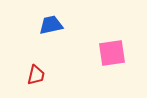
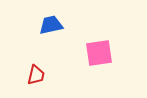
pink square: moved 13 px left
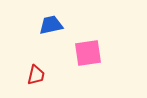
pink square: moved 11 px left
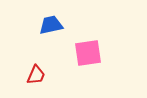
red trapezoid: rotated 10 degrees clockwise
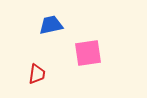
red trapezoid: moved 1 px right, 1 px up; rotated 15 degrees counterclockwise
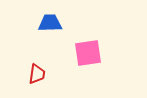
blue trapezoid: moved 1 px left, 2 px up; rotated 10 degrees clockwise
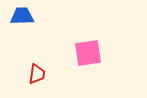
blue trapezoid: moved 28 px left, 7 px up
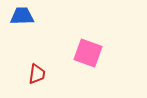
pink square: rotated 28 degrees clockwise
